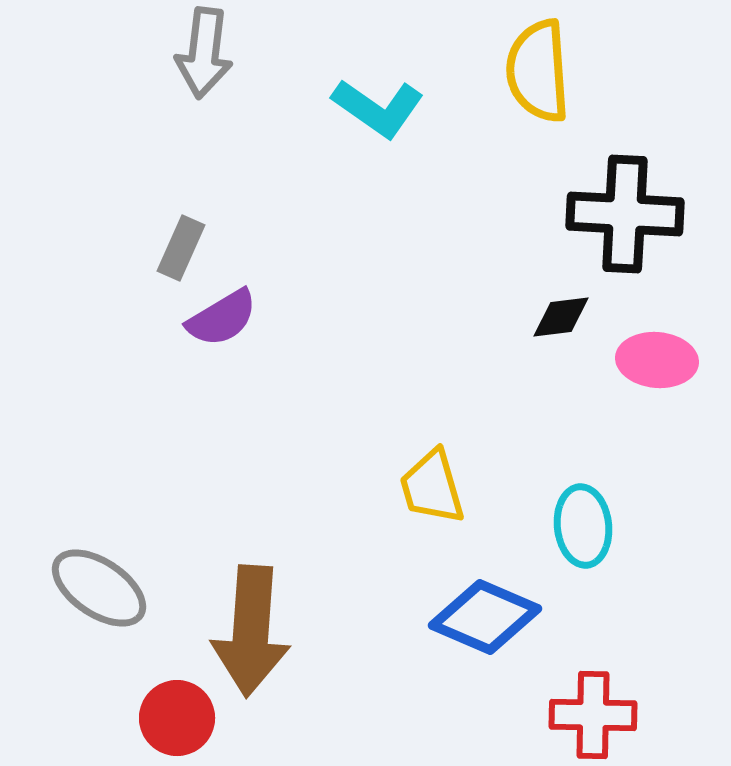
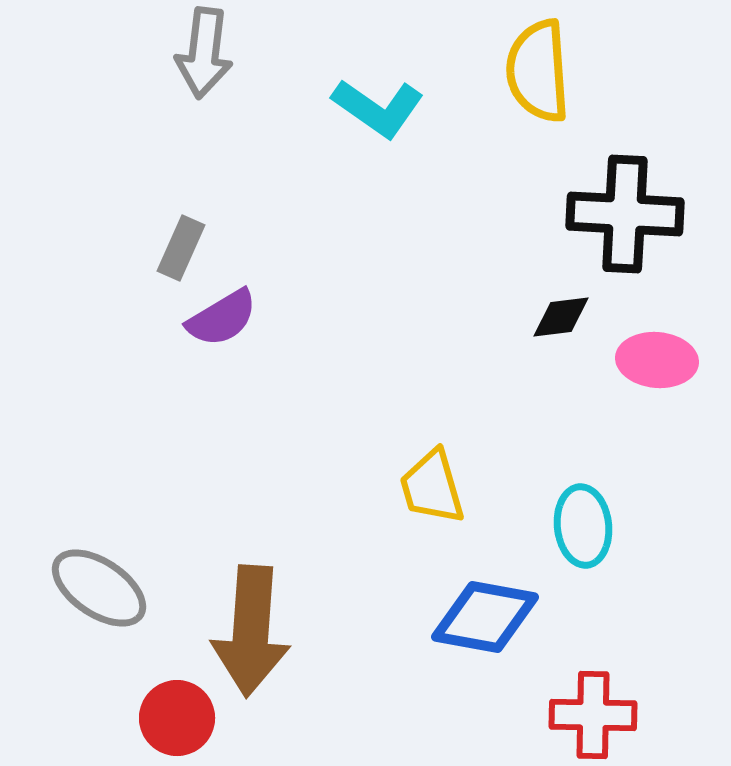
blue diamond: rotated 13 degrees counterclockwise
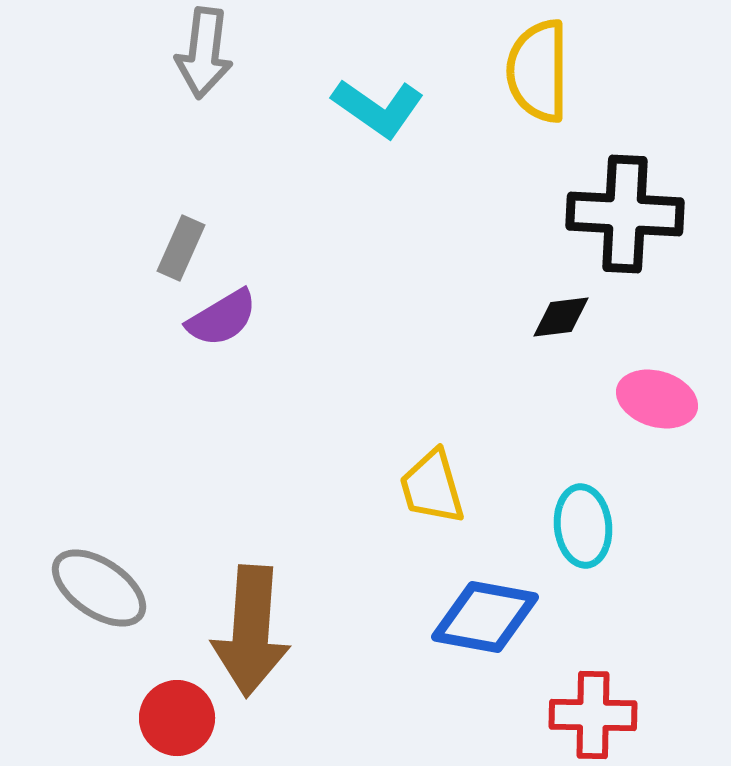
yellow semicircle: rotated 4 degrees clockwise
pink ellipse: moved 39 px down; rotated 12 degrees clockwise
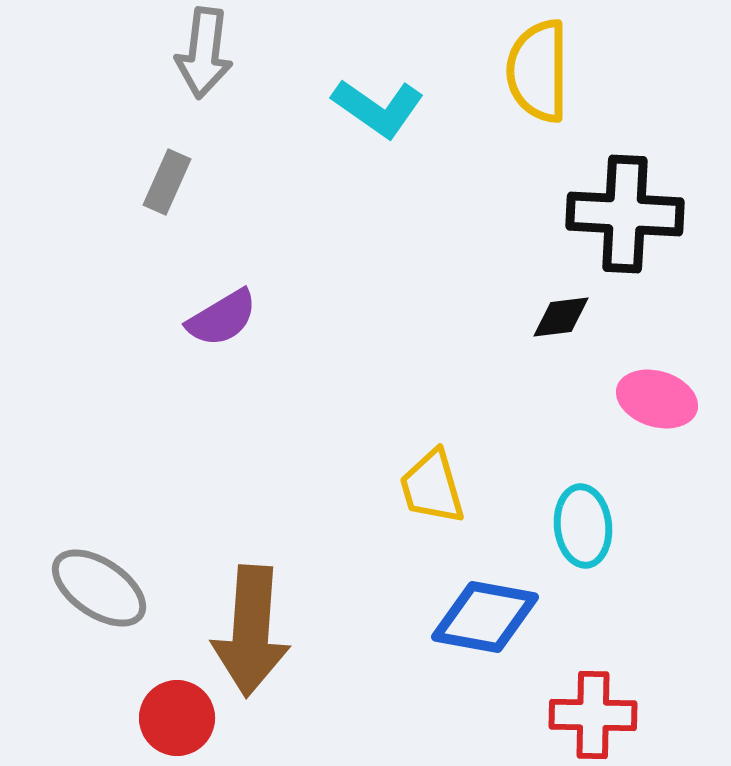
gray rectangle: moved 14 px left, 66 px up
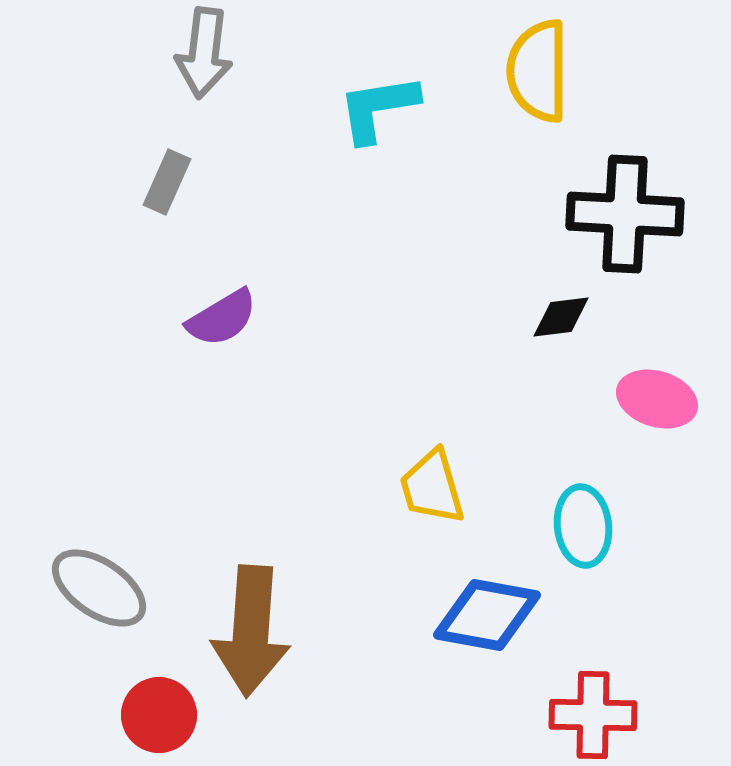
cyan L-shape: rotated 136 degrees clockwise
blue diamond: moved 2 px right, 2 px up
red circle: moved 18 px left, 3 px up
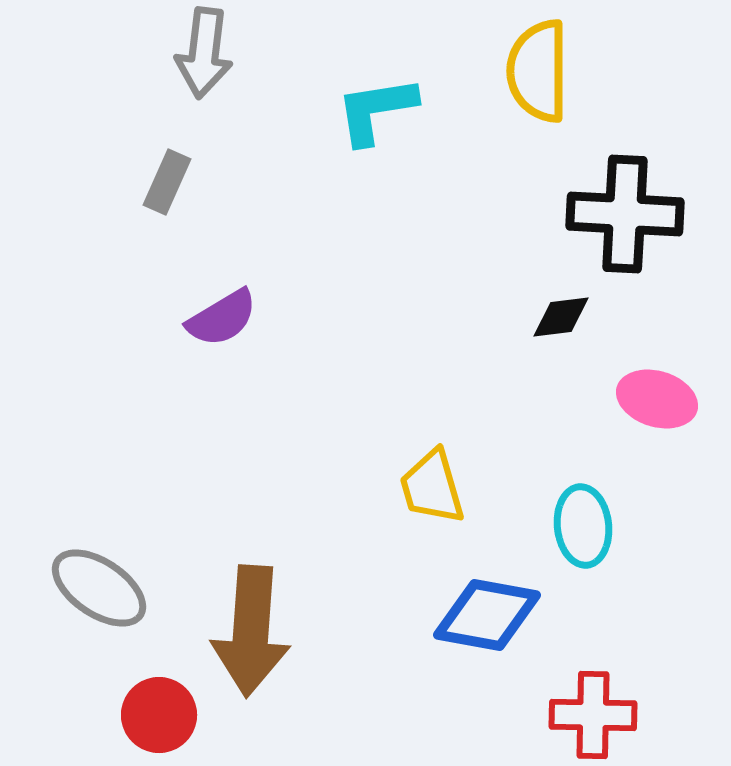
cyan L-shape: moved 2 px left, 2 px down
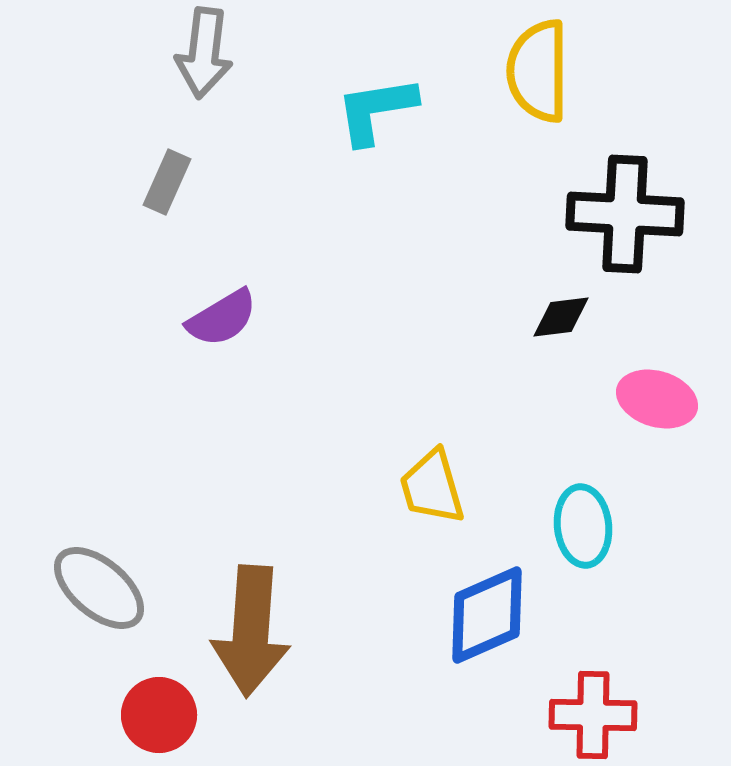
gray ellipse: rotated 6 degrees clockwise
blue diamond: rotated 34 degrees counterclockwise
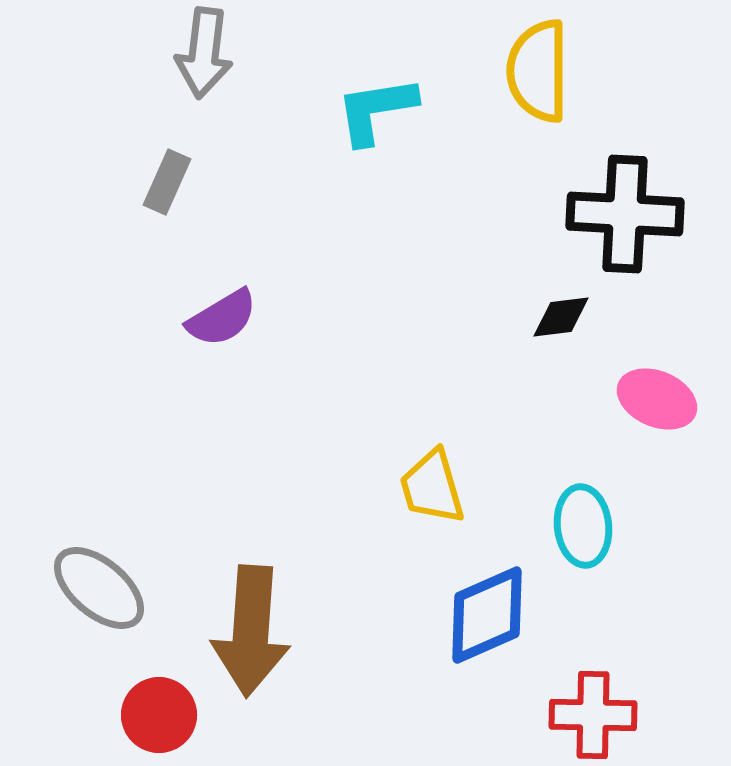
pink ellipse: rotated 6 degrees clockwise
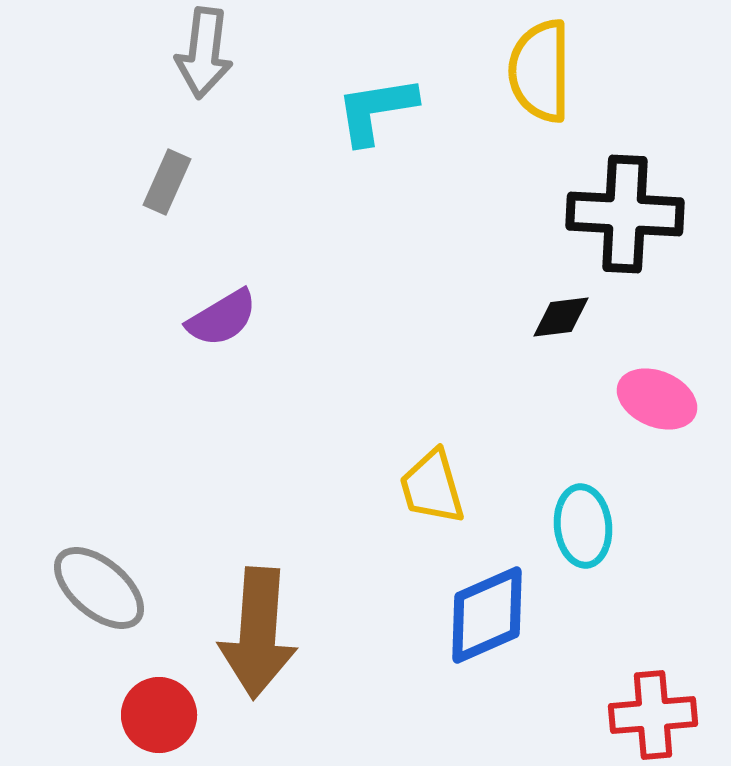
yellow semicircle: moved 2 px right
brown arrow: moved 7 px right, 2 px down
red cross: moved 60 px right; rotated 6 degrees counterclockwise
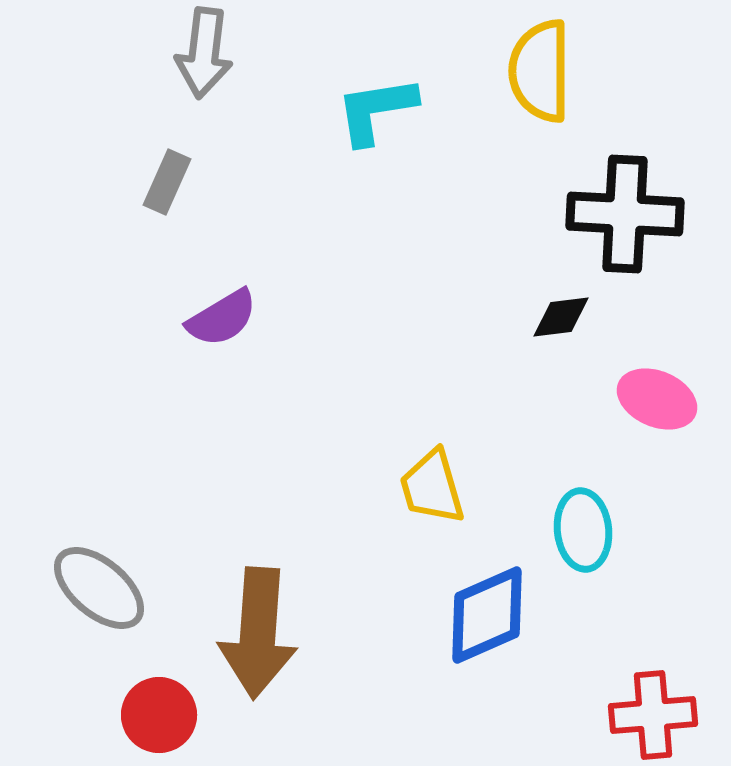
cyan ellipse: moved 4 px down
